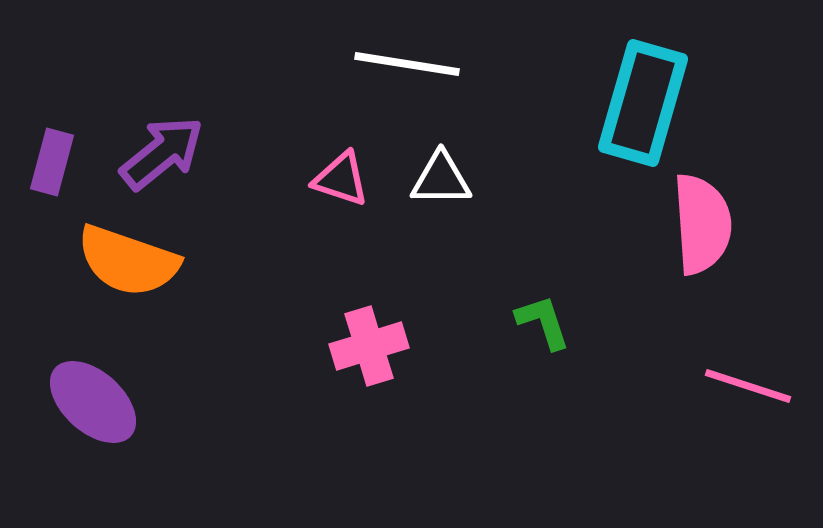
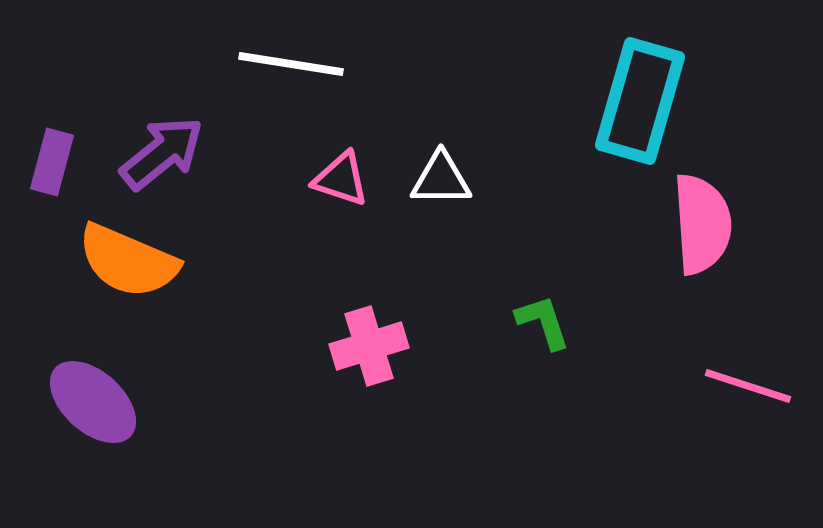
white line: moved 116 px left
cyan rectangle: moved 3 px left, 2 px up
orange semicircle: rotated 4 degrees clockwise
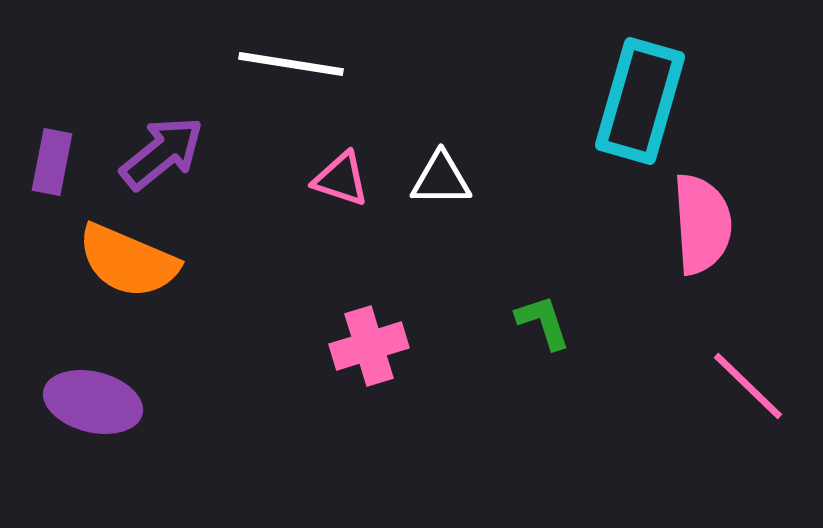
purple rectangle: rotated 4 degrees counterclockwise
pink line: rotated 26 degrees clockwise
purple ellipse: rotated 28 degrees counterclockwise
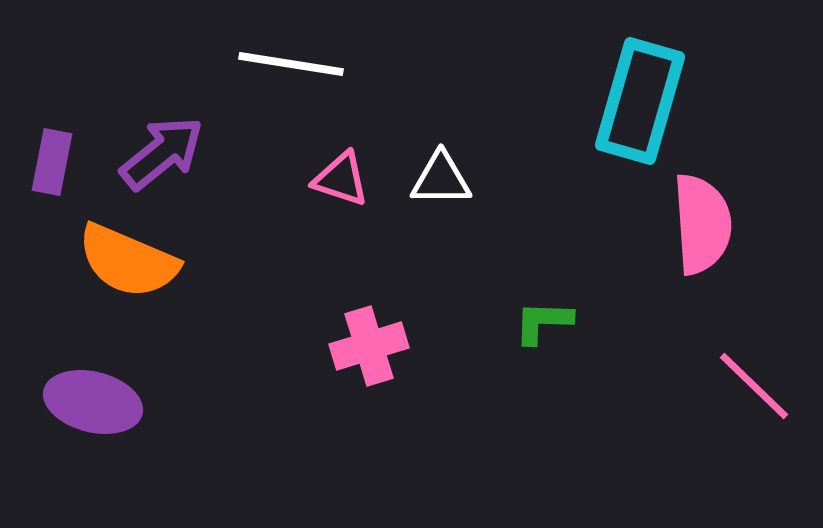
green L-shape: rotated 70 degrees counterclockwise
pink line: moved 6 px right
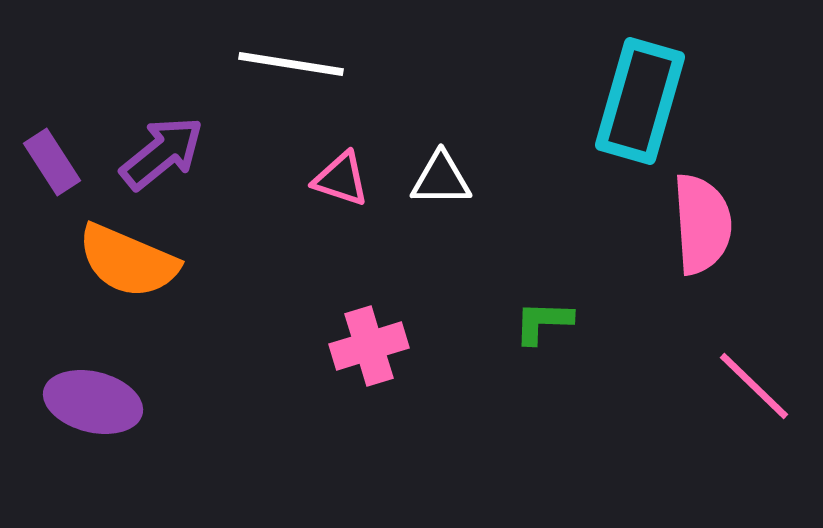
purple rectangle: rotated 44 degrees counterclockwise
